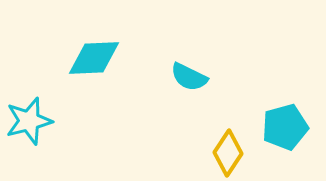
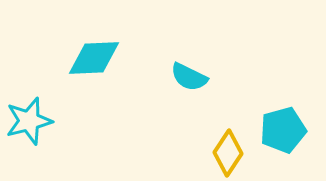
cyan pentagon: moved 2 px left, 3 px down
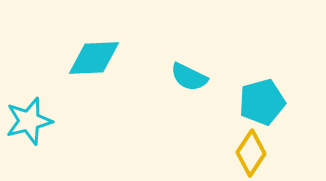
cyan pentagon: moved 21 px left, 28 px up
yellow diamond: moved 23 px right
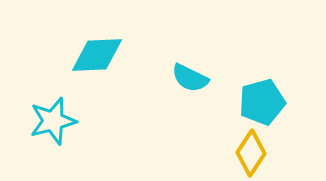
cyan diamond: moved 3 px right, 3 px up
cyan semicircle: moved 1 px right, 1 px down
cyan star: moved 24 px right
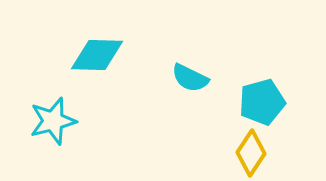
cyan diamond: rotated 4 degrees clockwise
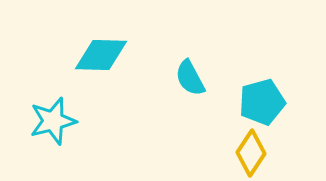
cyan diamond: moved 4 px right
cyan semicircle: rotated 36 degrees clockwise
